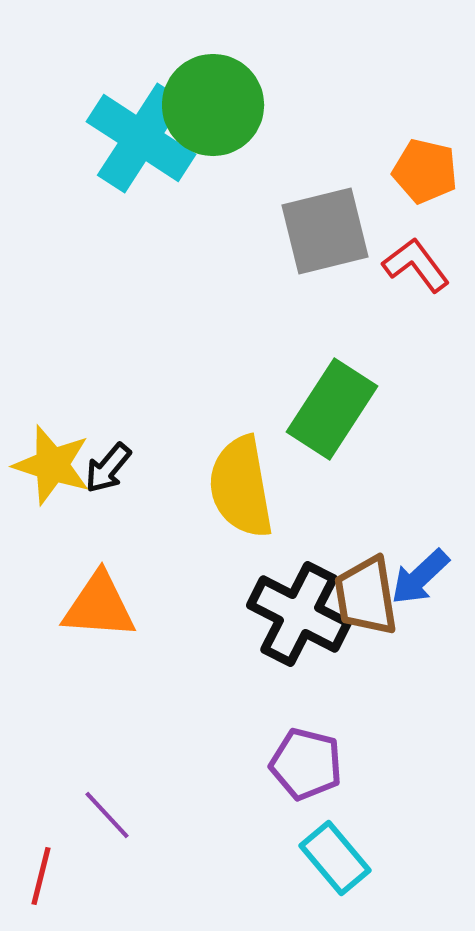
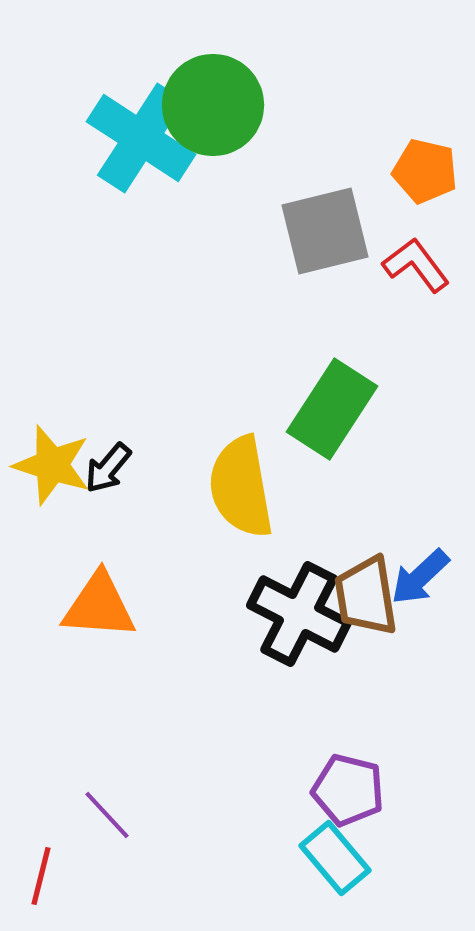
purple pentagon: moved 42 px right, 26 px down
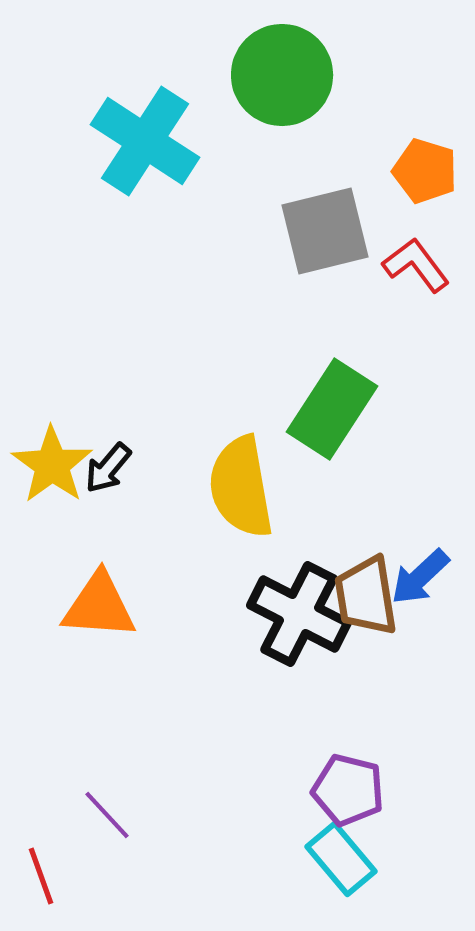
green circle: moved 69 px right, 30 px up
cyan cross: moved 4 px right, 3 px down
orange pentagon: rotated 4 degrees clockwise
yellow star: rotated 18 degrees clockwise
cyan rectangle: moved 6 px right, 1 px down
red line: rotated 34 degrees counterclockwise
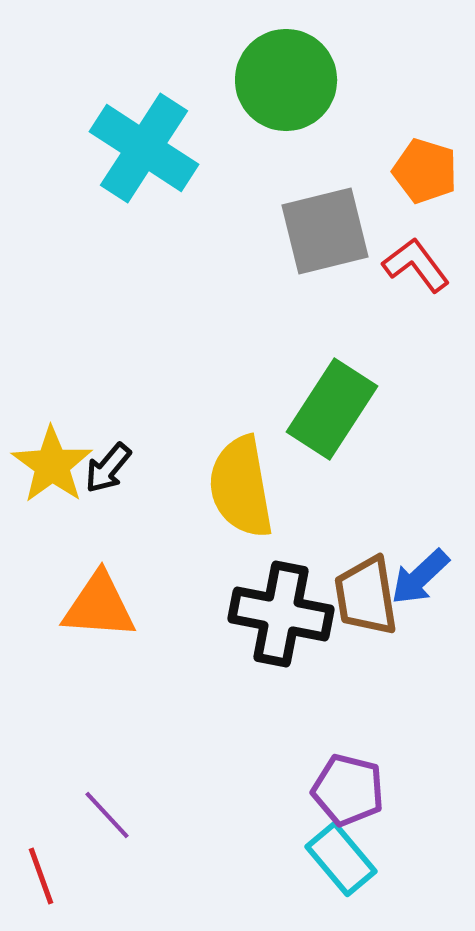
green circle: moved 4 px right, 5 px down
cyan cross: moved 1 px left, 7 px down
black cross: moved 18 px left; rotated 16 degrees counterclockwise
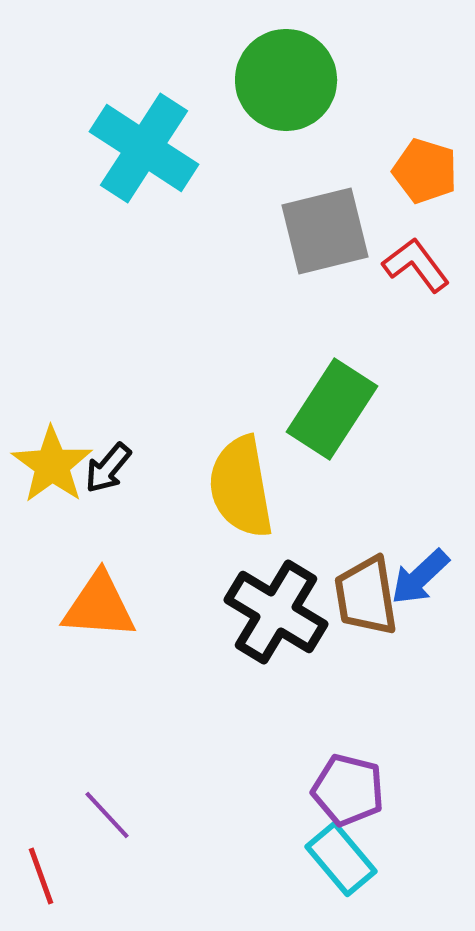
black cross: moved 5 px left, 2 px up; rotated 20 degrees clockwise
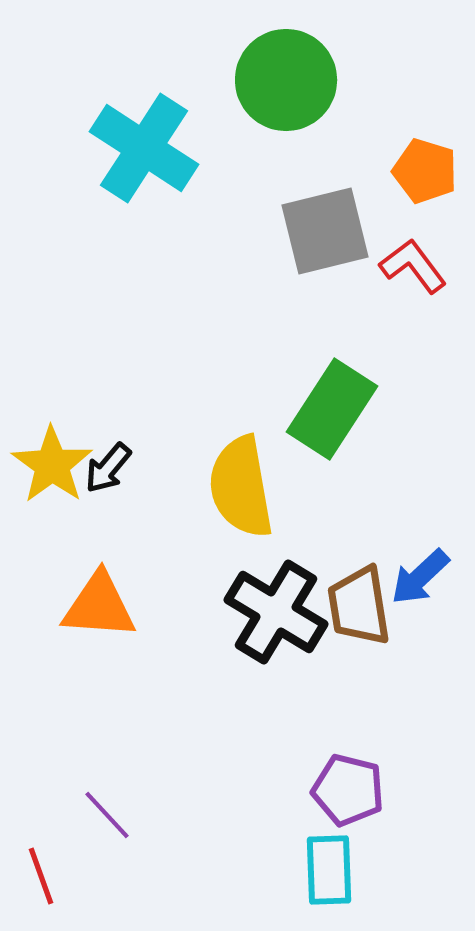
red L-shape: moved 3 px left, 1 px down
brown trapezoid: moved 7 px left, 10 px down
cyan rectangle: moved 12 px left, 11 px down; rotated 38 degrees clockwise
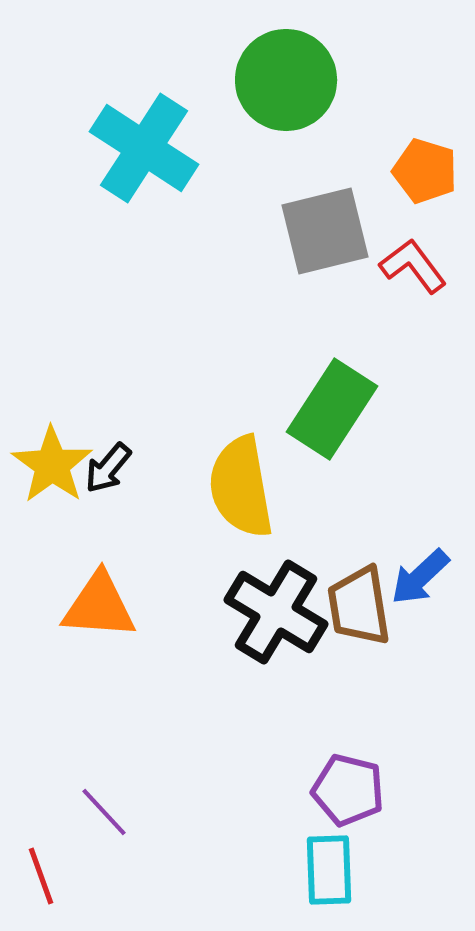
purple line: moved 3 px left, 3 px up
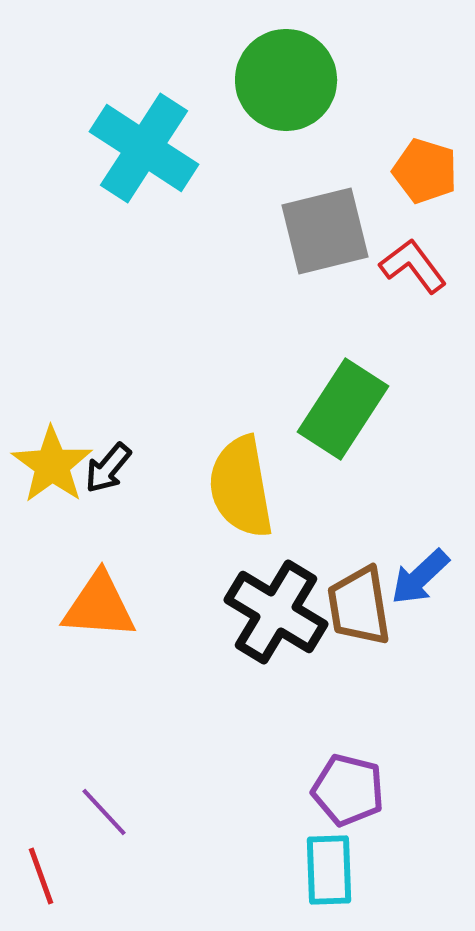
green rectangle: moved 11 px right
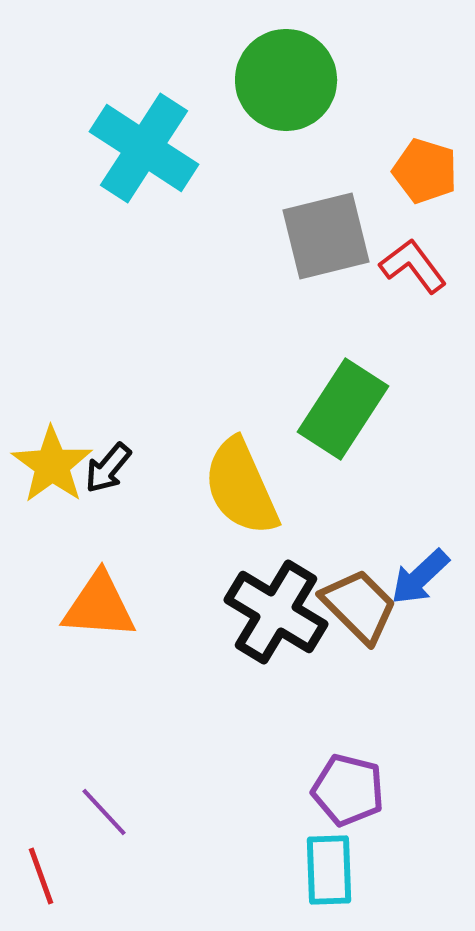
gray square: moved 1 px right, 5 px down
yellow semicircle: rotated 14 degrees counterclockwise
brown trapezoid: rotated 144 degrees clockwise
